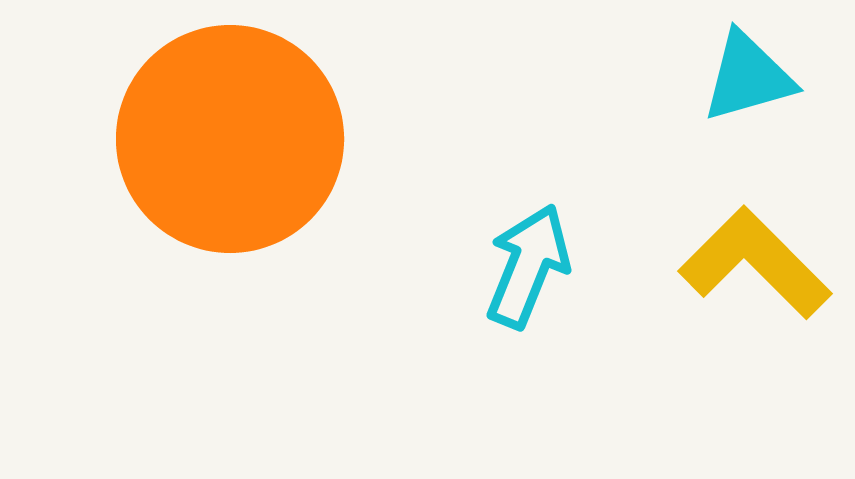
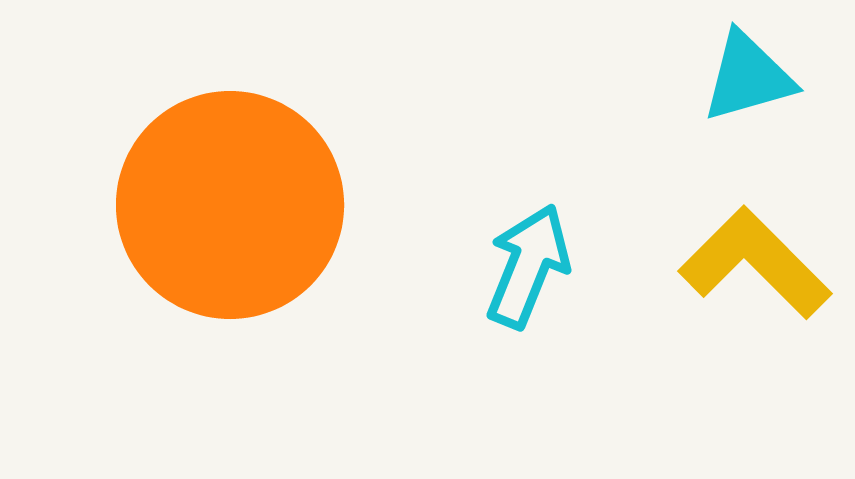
orange circle: moved 66 px down
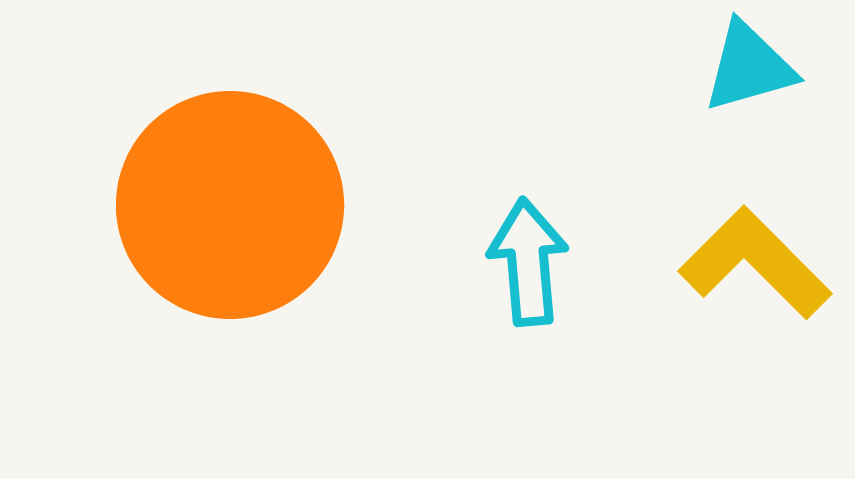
cyan triangle: moved 1 px right, 10 px up
cyan arrow: moved 4 px up; rotated 27 degrees counterclockwise
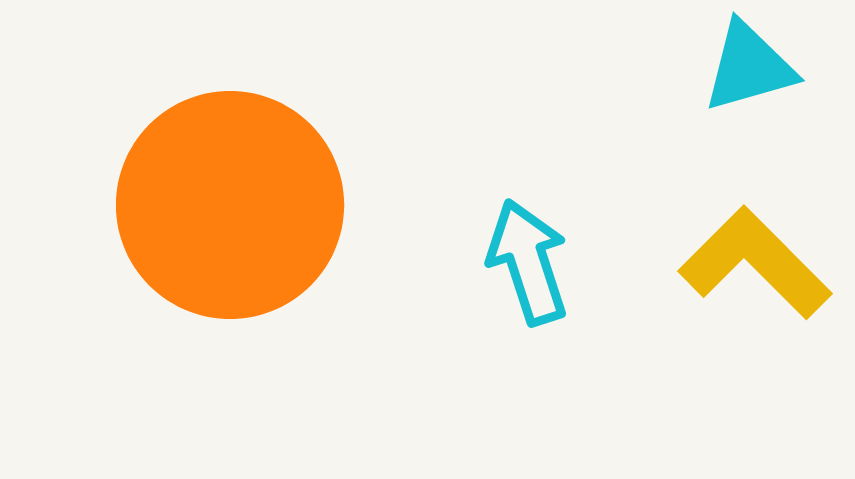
cyan arrow: rotated 13 degrees counterclockwise
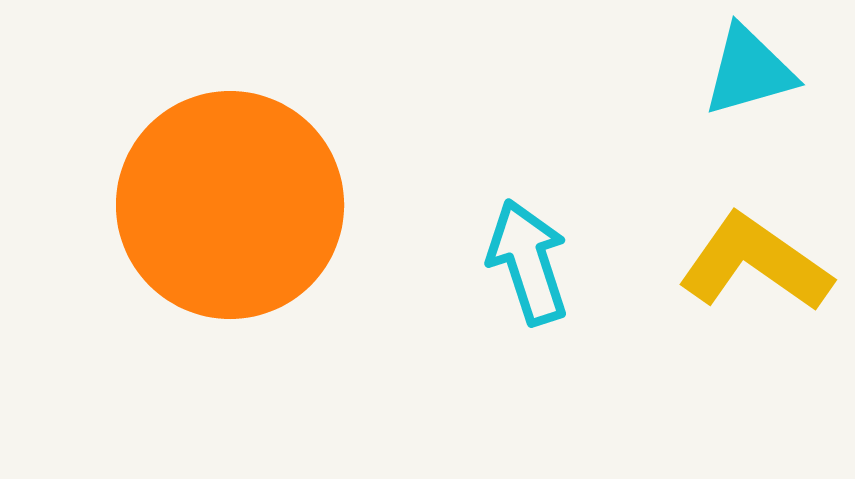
cyan triangle: moved 4 px down
yellow L-shape: rotated 10 degrees counterclockwise
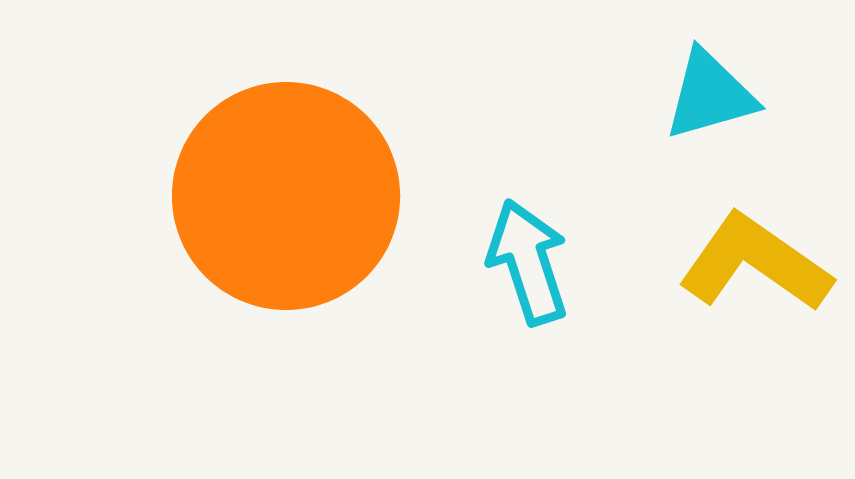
cyan triangle: moved 39 px left, 24 px down
orange circle: moved 56 px right, 9 px up
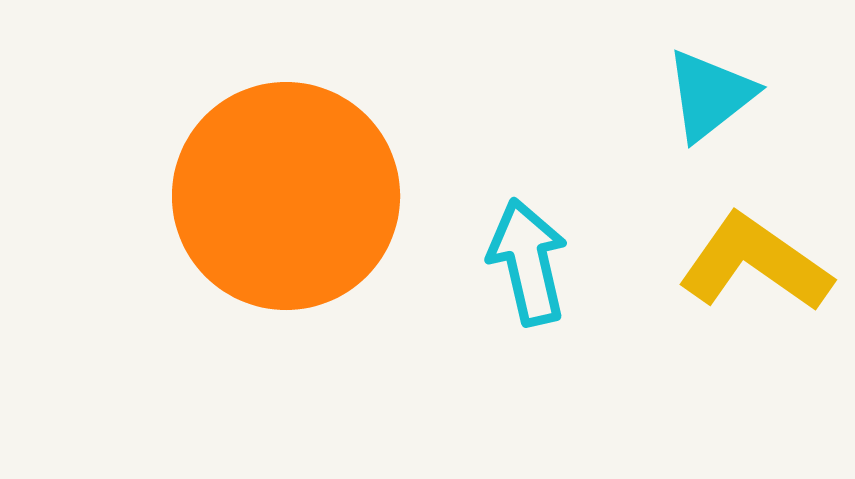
cyan triangle: rotated 22 degrees counterclockwise
cyan arrow: rotated 5 degrees clockwise
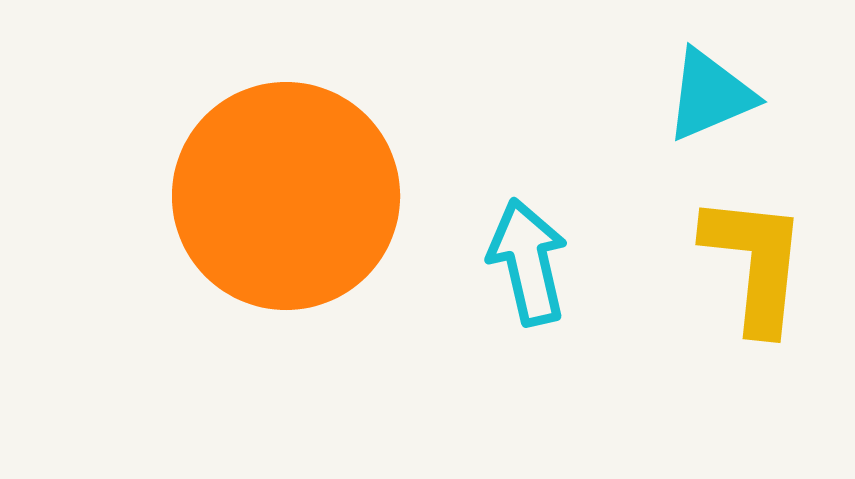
cyan triangle: rotated 15 degrees clockwise
yellow L-shape: rotated 61 degrees clockwise
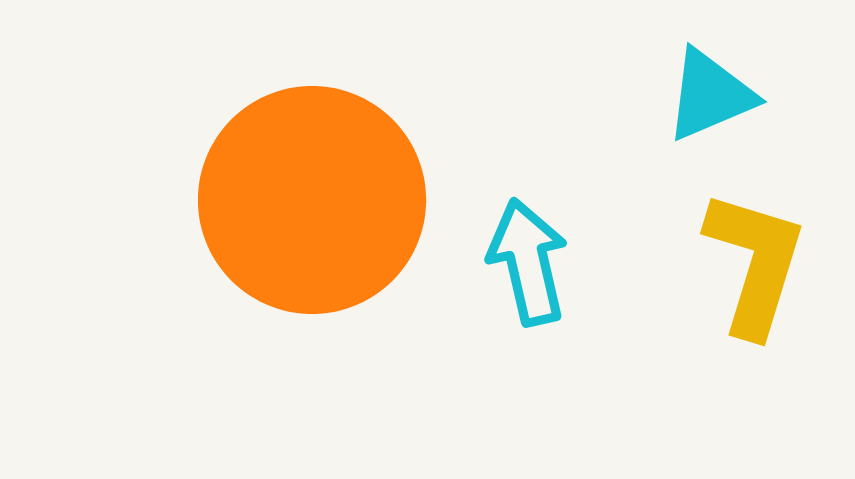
orange circle: moved 26 px right, 4 px down
yellow L-shape: rotated 11 degrees clockwise
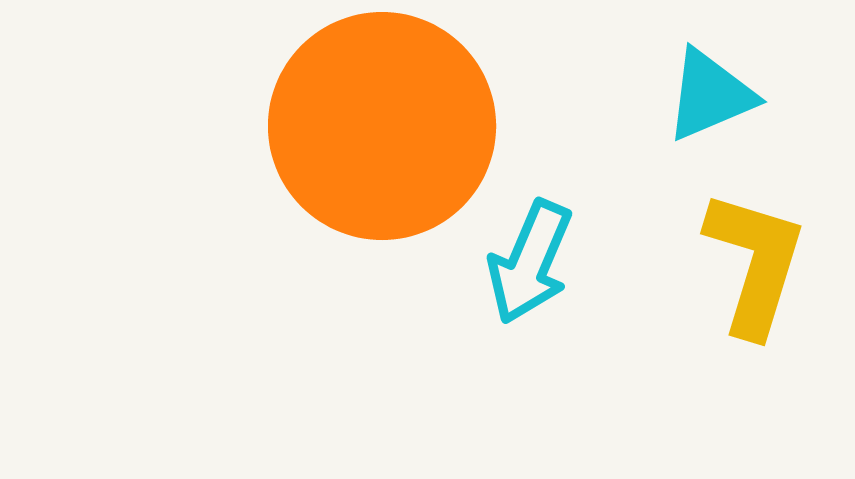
orange circle: moved 70 px right, 74 px up
cyan arrow: moved 2 px right; rotated 144 degrees counterclockwise
